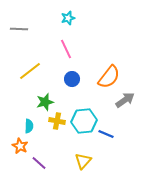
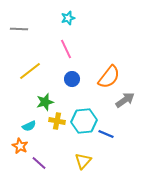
cyan semicircle: rotated 64 degrees clockwise
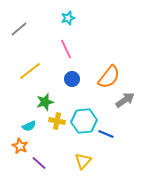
gray line: rotated 42 degrees counterclockwise
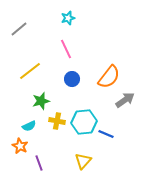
green star: moved 4 px left, 1 px up
cyan hexagon: moved 1 px down
purple line: rotated 28 degrees clockwise
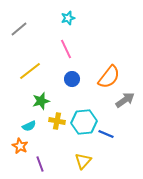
purple line: moved 1 px right, 1 px down
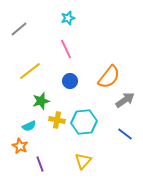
blue circle: moved 2 px left, 2 px down
yellow cross: moved 1 px up
blue line: moved 19 px right; rotated 14 degrees clockwise
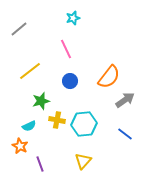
cyan star: moved 5 px right
cyan hexagon: moved 2 px down
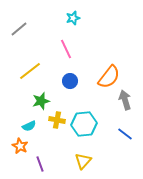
gray arrow: rotated 72 degrees counterclockwise
